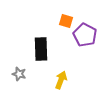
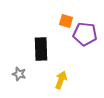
purple pentagon: moved 1 px up; rotated 20 degrees counterclockwise
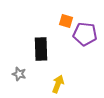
yellow arrow: moved 3 px left, 4 px down
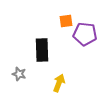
orange square: rotated 24 degrees counterclockwise
black rectangle: moved 1 px right, 1 px down
yellow arrow: moved 1 px right, 1 px up
